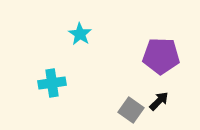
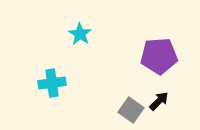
purple pentagon: moved 2 px left; rotated 6 degrees counterclockwise
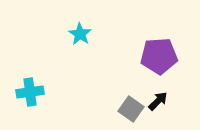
cyan cross: moved 22 px left, 9 px down
black arrow: moved 1 px left
gray square: moved 1 px up
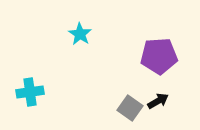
black arrow: rotated 15 degrees clockwise
gray square: moved 1 px left, 1 px up
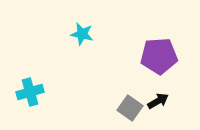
cyan star: moved 2 px right; rotated 20 degrees counterclockwise
cyan cross: rotated 8 degrees counterclockwise
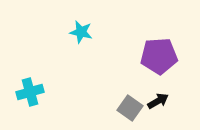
cyan star: moved 1 px left, 2 px up
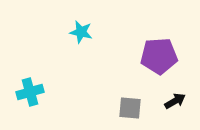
black arrow: moved 17 px right
gray square: rotated 30 degrees counterclockwise
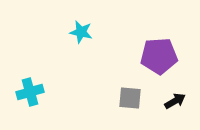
gray square: moved 10 px up
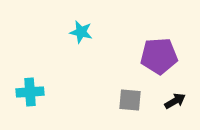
cyan cross: rotated 12 degrees clockwise
gray square: moved 2 px down
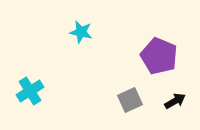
purple pentagon: rotated 27 degrees clockwise
cyan cross: moved 1 px up; rotated 28 degrees counterclockwise
gray square: rotated 30 degrees counterclockwise
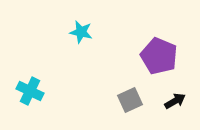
cyan cross: rotated 32 degrees counterclockwise
